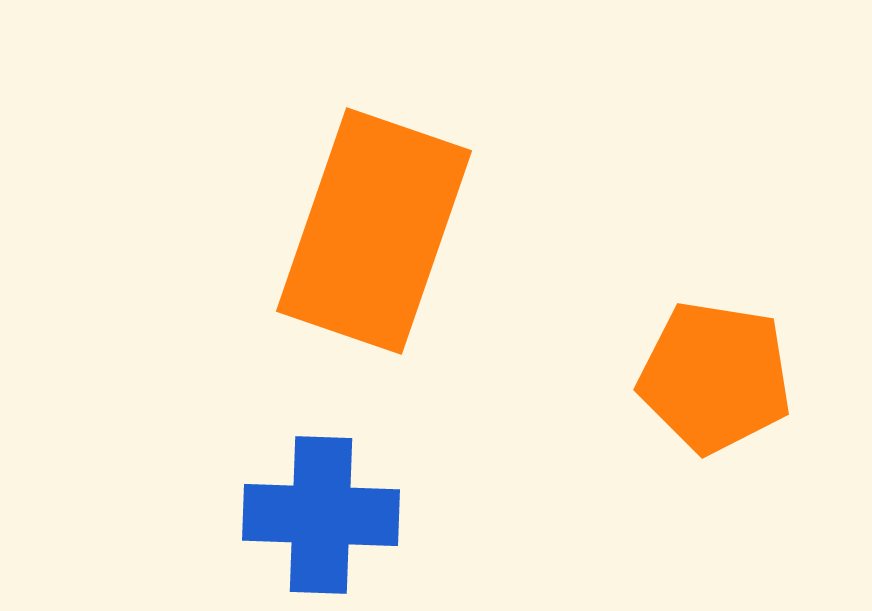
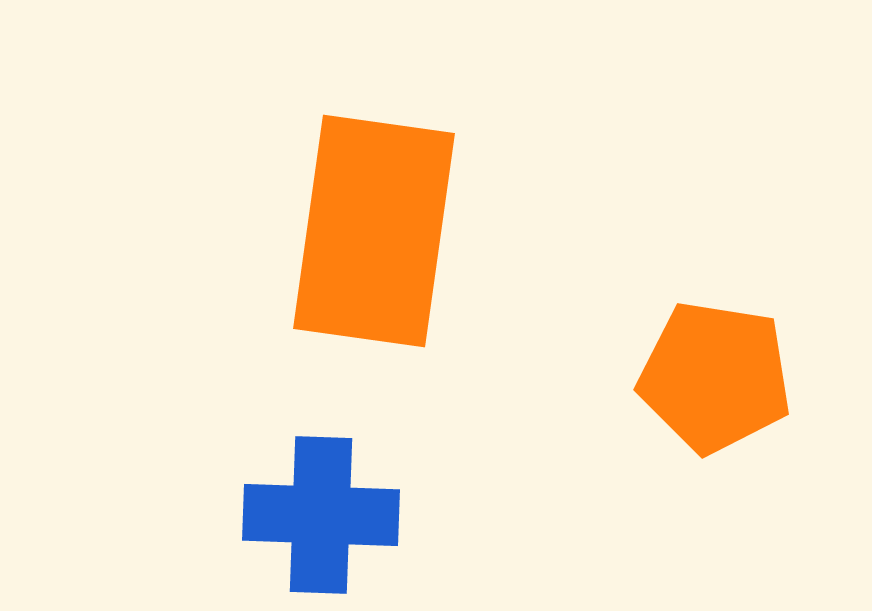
orange rectangle: rotated 11 degrees counterclockwise
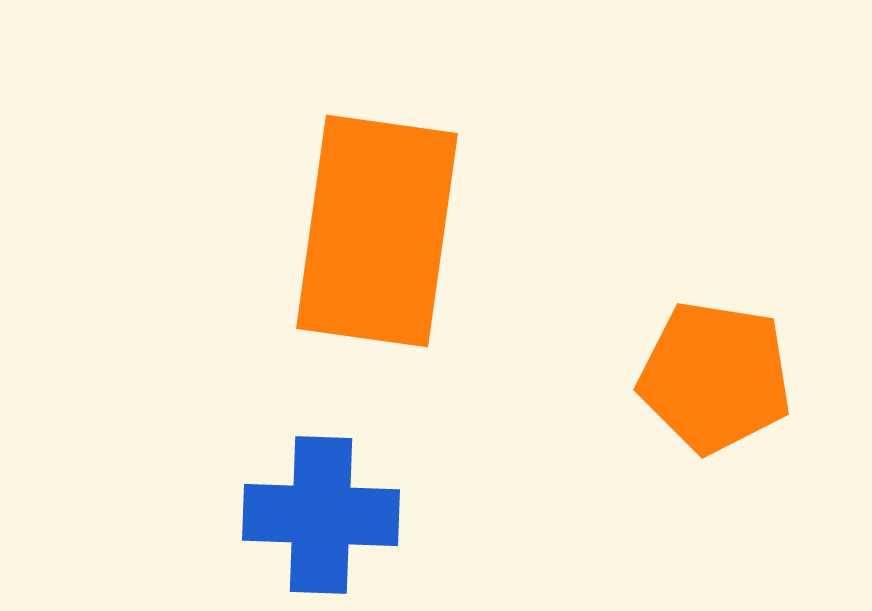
orange rectangle: moved 3 px right
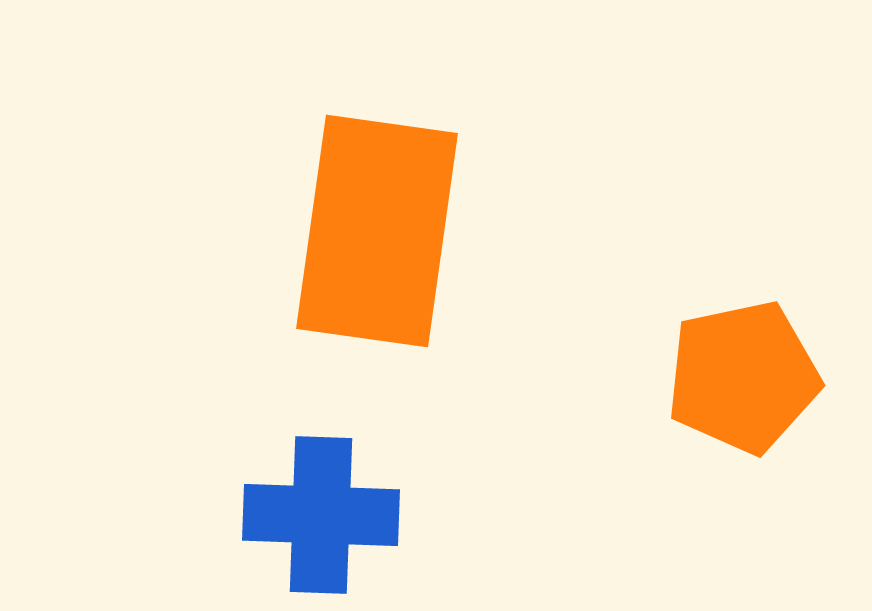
orange pentagon: moved 28 px right; rotated 21 degrees counterclockwise
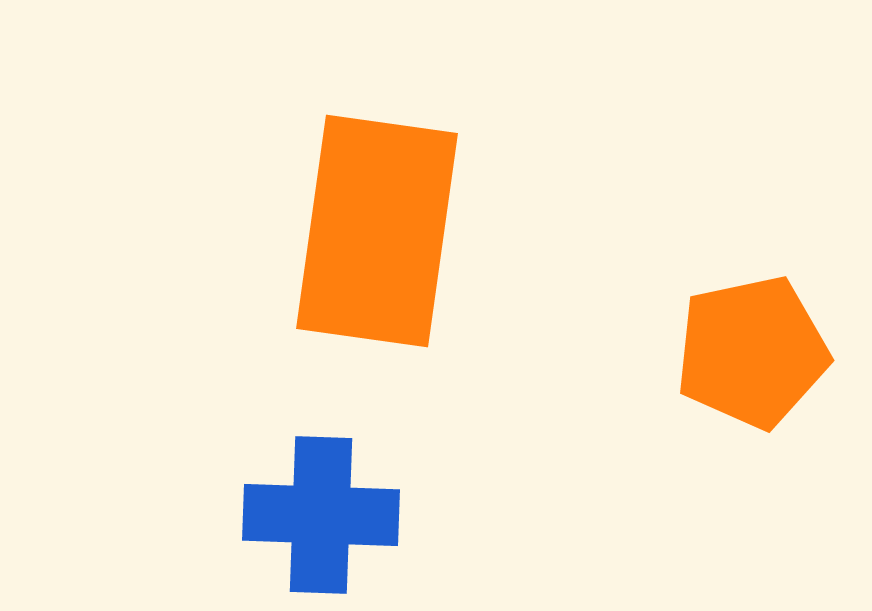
orange pentagon: moved 9 px right, 25 px up
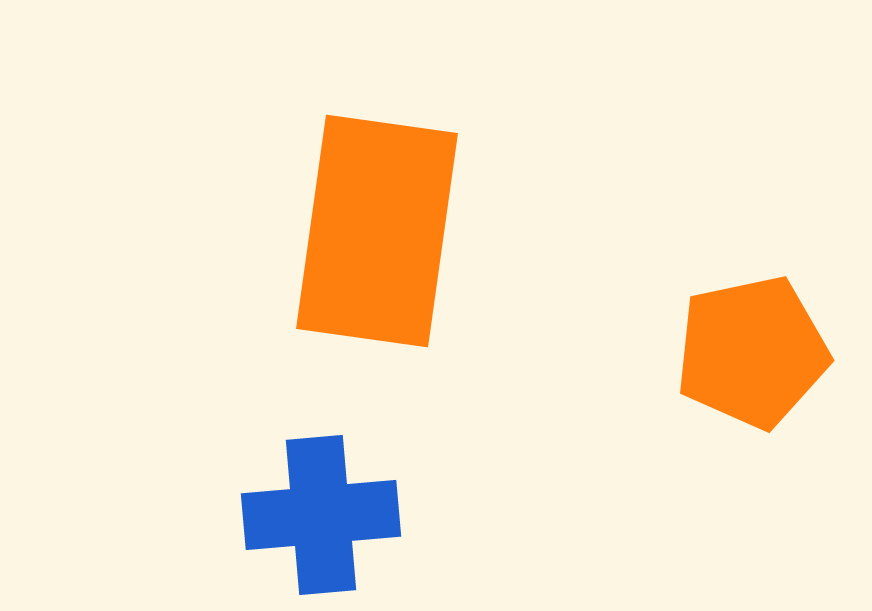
blue cross: rotated 7 degrees counterclockwise
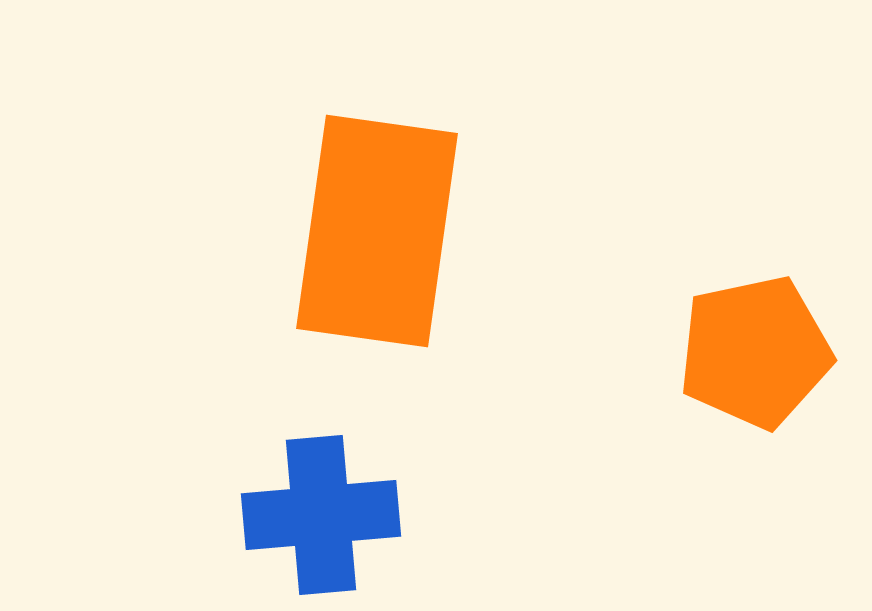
orange pentagon: moved 3 px right
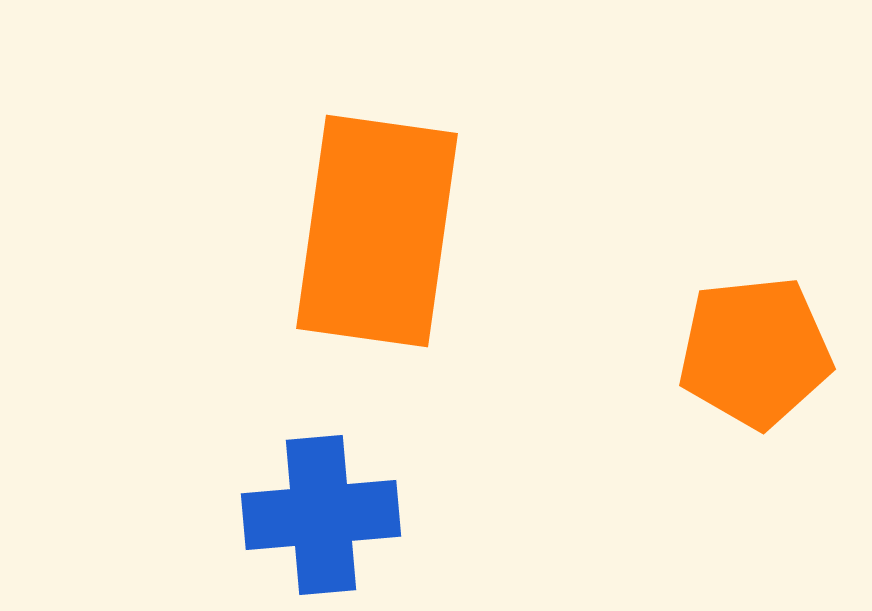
orange pentagon: rotated 6 degrees clockwise
